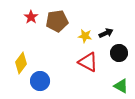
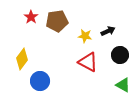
black arrow: moved 2 px right, 2 px up
black circle: moved 1 px right, 2 px down
yellow diamond: moved 1 px right, 4 px up
green triangle: moved 2 px right, 1 px up
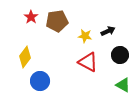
yellow diamond: moved 3 px right, 2 px up
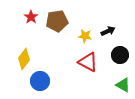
yellow diamond: moved 1 px left, 2 px down
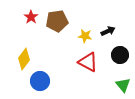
green triangle: rotated 21 degrees clockwise
